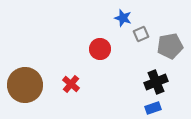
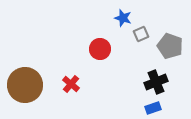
gray pentagon: rotated 30 degrees clockwise
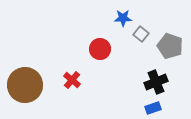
blue star: rotated 18 degrees counterclockwise
gray square: rotated 28 degrees counterclockwise
red cross: moved 1 px right, 4 px up
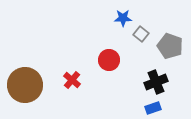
red circle: moved 9 px right, 11 px down
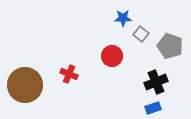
red circle: moved 3 px right, 4 px up
red cross: moved 3 px left, 6 px up; rotated 18 degrees counterclockwise
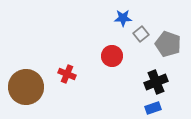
gray square: rotated 14 degrees clockwise
gray pentagon: moved 2 px left, 2 px up
red cross: moved 2 px left
brown circle: moved 1 px right, 2 px down
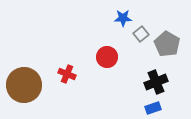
gray pentagon: moved 1 px left; rotated 10 degrees clockwise
red circle: moved 5 px left, 1 px down
brown circle: moved 2 px left, 2 px up
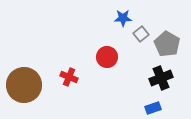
red cross: moved 2 px right, 3 px down
black cross: moved 5 px right, 4 px up
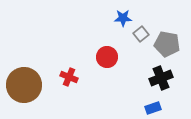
gray pentagon: rotated 20 degrees counterclockwise
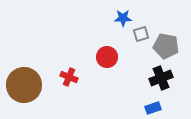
gray square: rotated 21 degrees clockwise
gray pentagon: moved 1 px left, 2 px down
